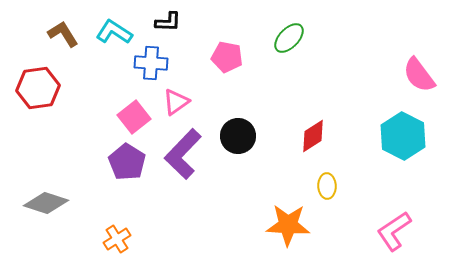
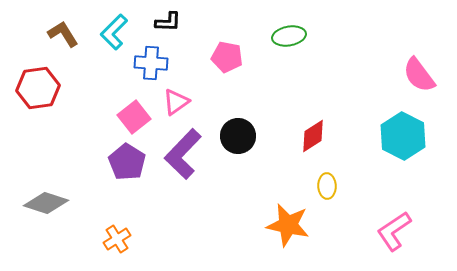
cyan L-shape: rotated 78 degrees counterclockwise
green ellipse: moved 2 px up; rotated 36 degrees clockwise
orange star: rotated 9 degrees clockwise
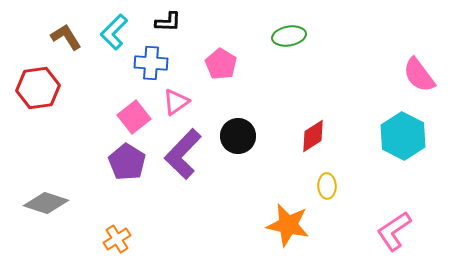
brown L-shape: moved 3 px right, 3 px down
pink pentagon: moved 6 px left, 7 px down; rotated 20 degrees clockwise
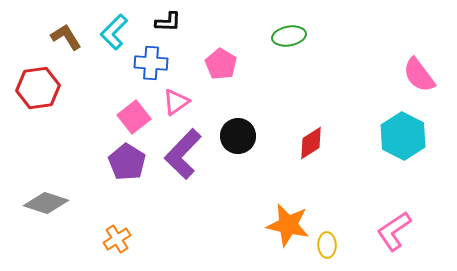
red diamond: moved 2 px left, 7 px down
yellow ellipse: moved 59 px down
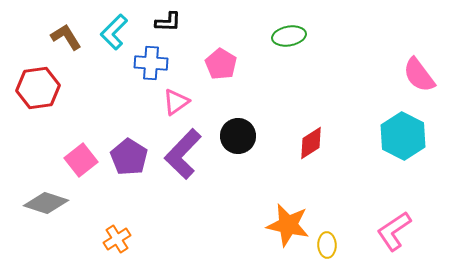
pink square: moved 53 px left, 43 px down
purple pentagon: moved 2 px right, 5 px up
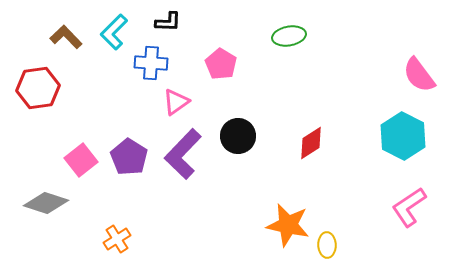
brown L-shape: rotated 12 degrees counterclockwise
pink L-shape: moved 15 px right, 24 px up
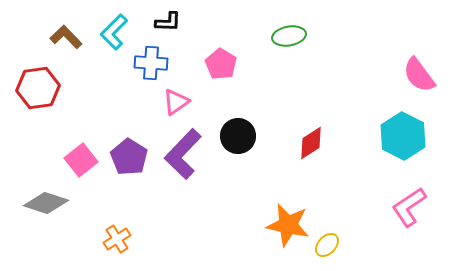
yellow ellipse: rotated 45 degrees clockwise
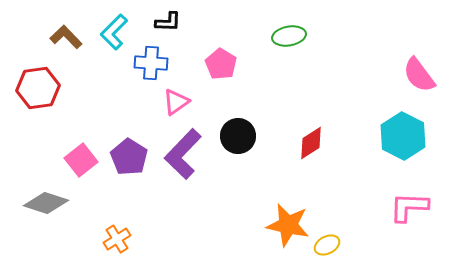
pink L-shape: rotated 36 degrees clockwise
yellow ellipse: rotated 20 degrees clockwise
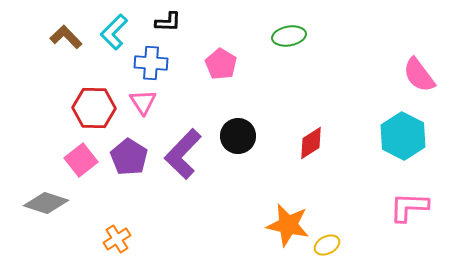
red hexagon: moved 56 px right, 20 px down; rotated 9 degrees clockwise
pink triangle: moved 33 px left; rotated 28 degrees counterclockwise
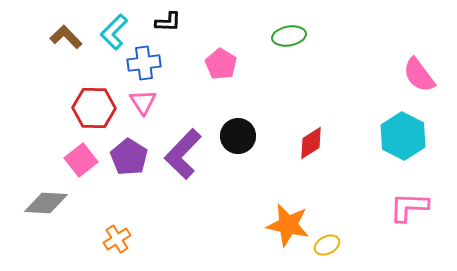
blue cross: moved 7 px left; rotated 12 degrees counterclockwise
gray diamond: rotated 15 degrees counterclockwise
